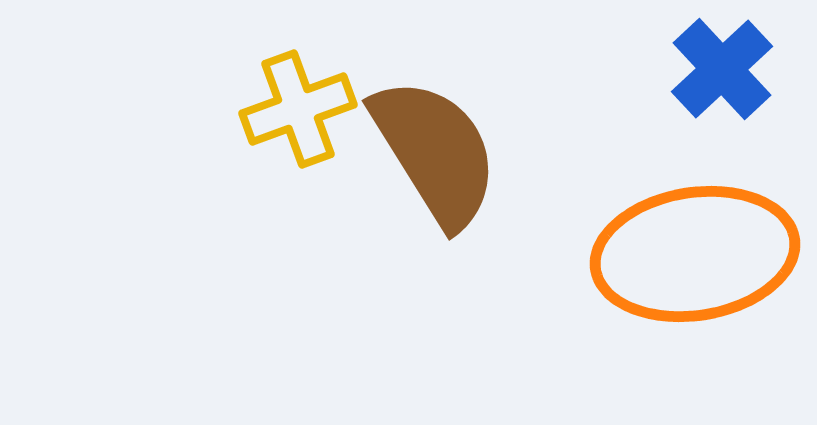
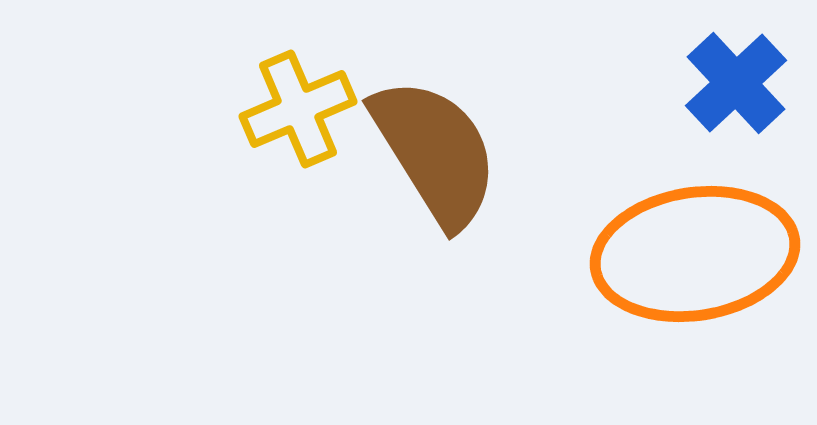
blue cross: moved 14 px right, 14 px down
yellow cross: rotated 3 degrees counterclockwise
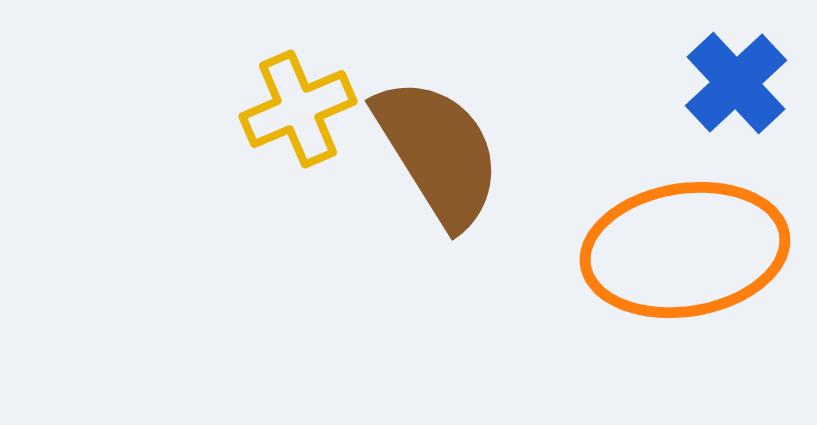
brown semicircle: moved 3 px right
orange ellipse: moved 10 px left, 4 px up
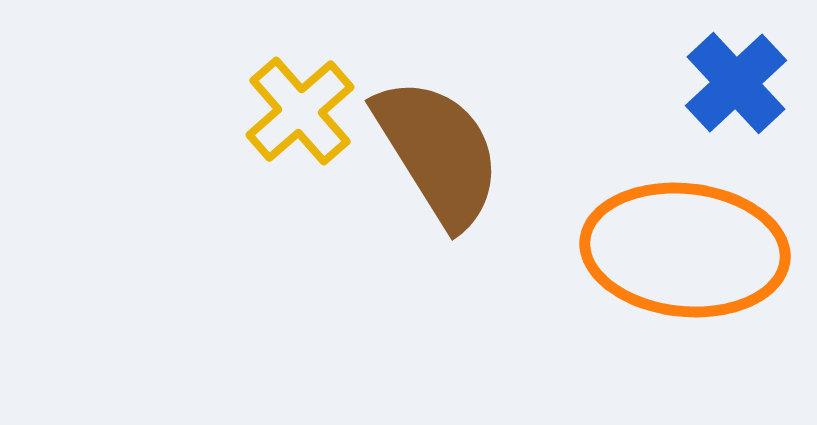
yellow cross: moved 2 px right, 2 px down; rotated 18 degrees counterclockwise
orange ellipse: rotated 15 degrees clockwise
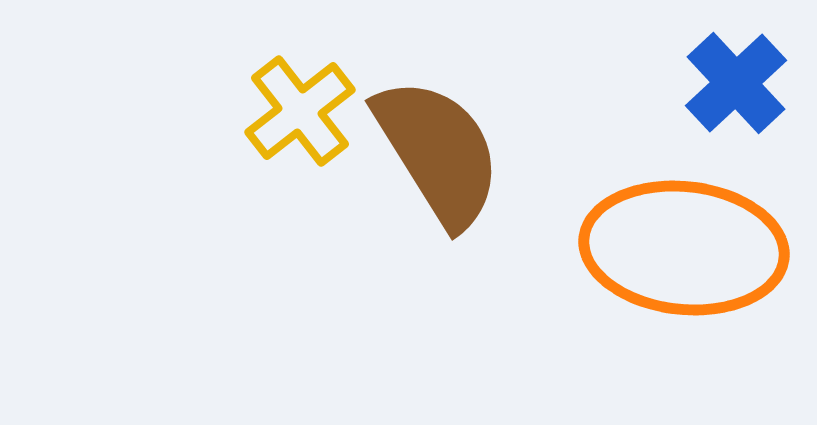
yellow cross: rotated 3 degrees clockwise
orange ellipse: moved 1 px left, 2 px up
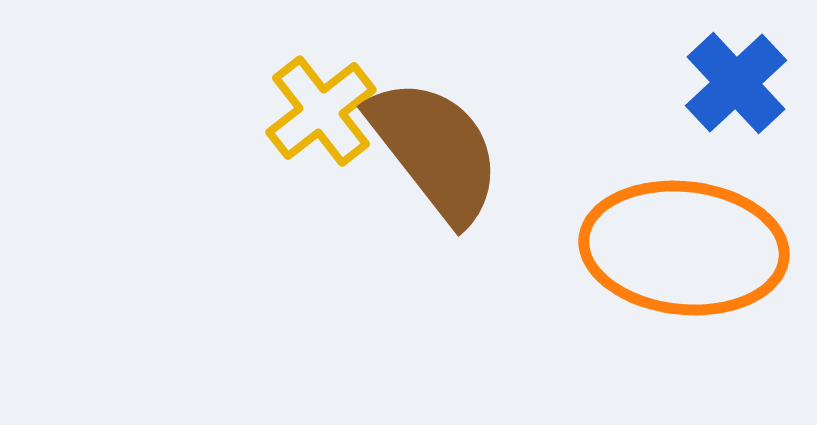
yellow cross: moved 21 px right
brown semicircle: moved 3 px left, 2 px up; rotated 6 degrees counterclockwise
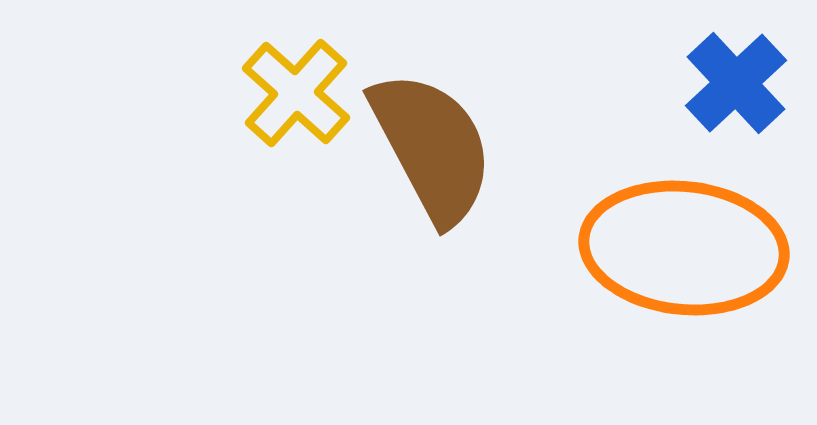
yellow cross: moved 25 px left, 18 px up; rotated 10 degrees counterclockwise
brown semicircle: moved 3 px left, 3 px up; rotated 10 degrees clockwise
